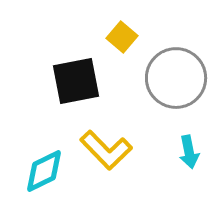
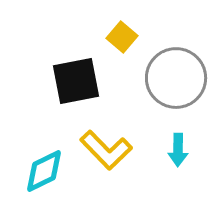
cyan arrow: moved 11 px left, 2 px up; rotated 12 degrees clockwise
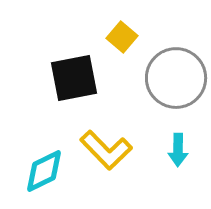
black square: moved 2 px left, 3 px up
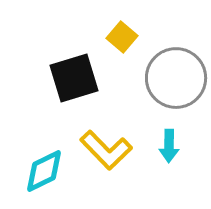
black square: rotated 6 degrees counterclockwise
cyan arrow: moved 9 px left, 4 px up
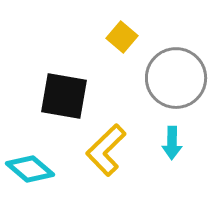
black square: moved 10 px left, 18 px down; rotated 27 degrees clockwise
cyan arrow: moved 3 px right, 3 px up
yellow L-shape: rotated 90 degrees clockwise
cyan diamond: moved 14 px left, 2 px up; rotated 66 degrees clockwise
